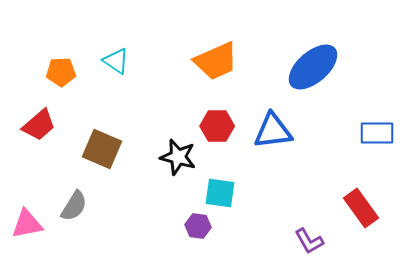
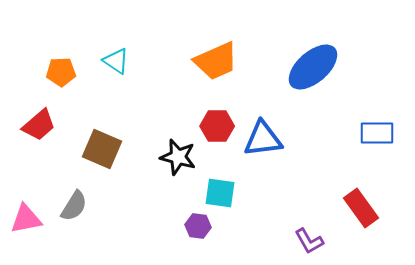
blue triangle: moved 10 px left, 8 px down
pink triangle: moved 1 px left, 5 px up
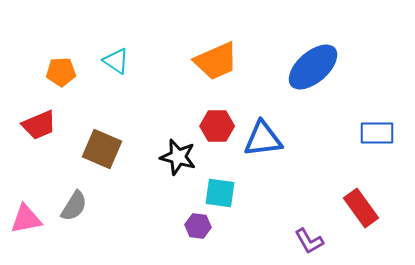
red trapezoid: rotated 18 degrees clockwise
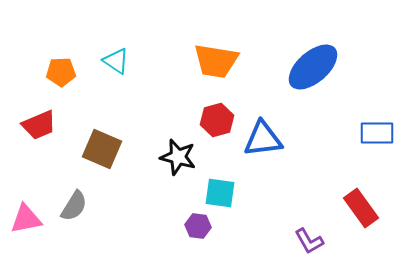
orange trapezoid: rotated 33 degrees clockwise
red hexagon: moved 6 px up; rotated 16 degrees counterclockwise
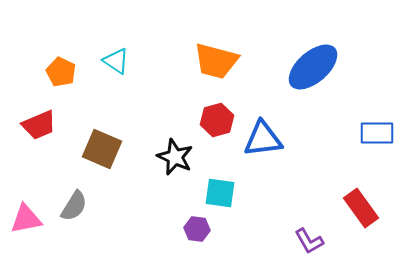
orange trapezoid: rotated 6 degrees clockwise
orange pentagon: rotated 28 degrees clockwise
black star: moved 3 px left; rotated 9 degrees clockwise
purple hexagon: moved 1 px left, 3 px down
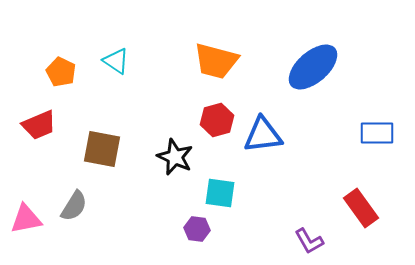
blue triangle: moved 4 px up
brown square: rotated 12 degrees counterclockwise
